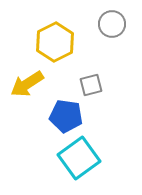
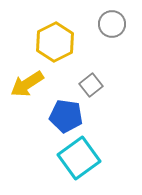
gray square: rotated 25 degrees counterclockwise
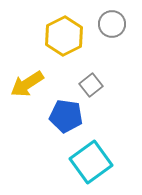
yellow hexagon: moved 9 px right, 6 px up
cyan square: moved 12 px right, 4 px down
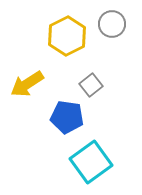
yellow hexagon: moved 3 px right
blue pentagon: moved 1 px right, 1 px down
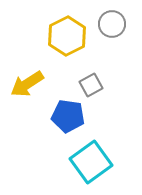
gray square: rotated 10 degrees clockwise
blue pentagon: moved 1 px right, 1 px up
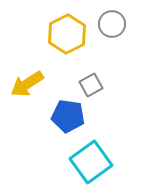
yellow hexagon: moved 2 px up
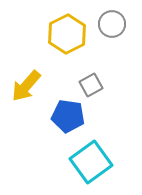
yellow arrow: moved 1 px left, 2 px down; rotated 16 degrees counterclockwise
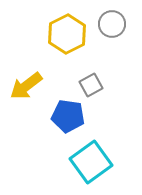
yellow arrow: rotated 12 degrees clockwise
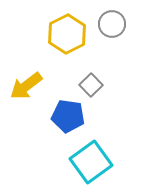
gray square: rotated 15 degrees counterclockwise
